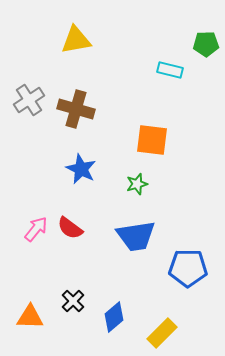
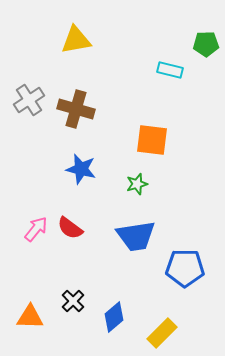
blue star: rotated 12 degrees counterclockwise
blue pentagon: moved 3 px left
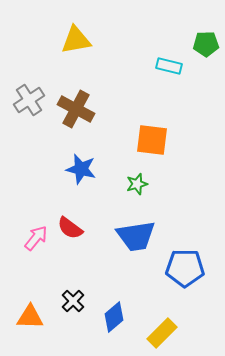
cyan rectangle: moved 1 px left, 4 px up
brown cross: rotated 12 degrees clockwise
pink arrow: moved 9 px down
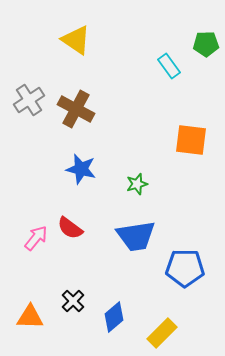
yellow triangle: rotated 44 degrees clockwise
cyan rectangle: rotated 40 degrees clockwise
orange square: moved 39 px right
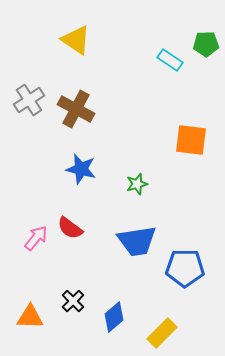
cyan rectangle: moved 1 px right, 6 px up; rotated 20 degrees counterclockwise
blue trapezoid: moved 1 px right, 5 px down
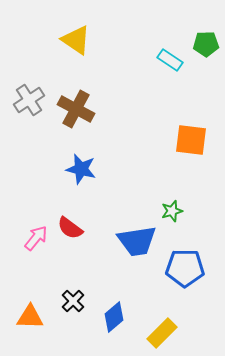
green star: moved 35 px right, 27 px down
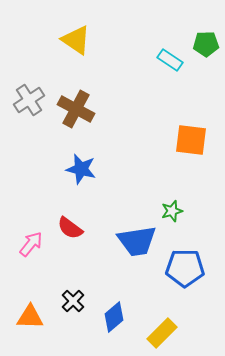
pink arrow: moved 5 px left, 6 px down
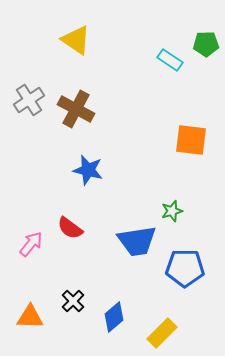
blue star: moved 7 px right, 1 px down
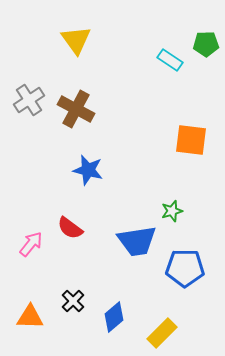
yellow triangle: rotated 20 degrees clockwise
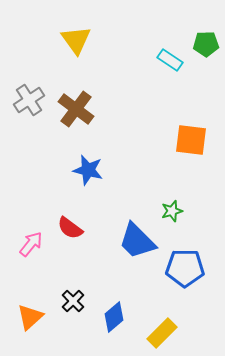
brown cross: rotated 9 degrees clockwise
blue trapezoid: rotated 54 degrees clockwise
orange triangle: rotated 44 degrees counterclockwise
